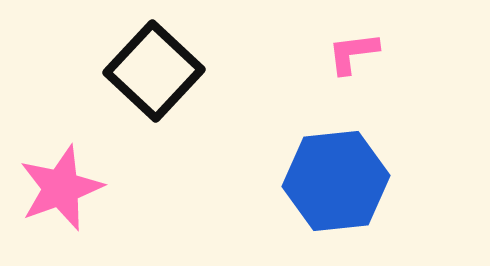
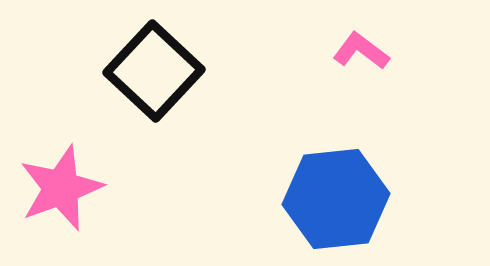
pink L-shape: moved 8 px right, 2 px up; rotated 44 degrees clockwise
blue hexagon: moved 18 px down
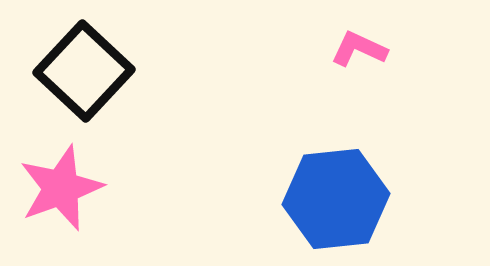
pink L-shape: moved 2 px left, 2 px up; rotated 12 degrees counterclockwise
black square: moved 70 px left
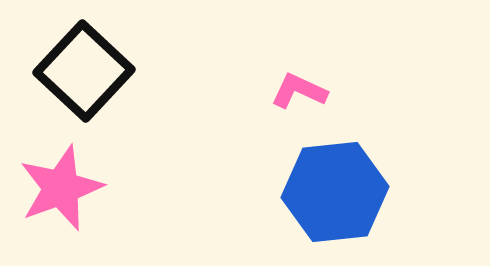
pink L-shape: moved 60 px left, 42 px down
blue hexagon: moved 1 px left, 7 px up
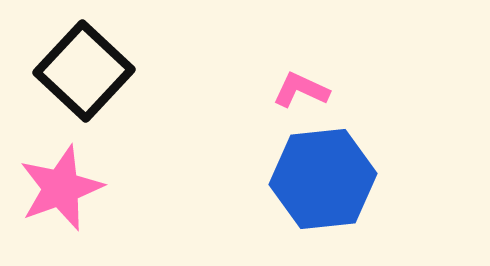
pink L-shape: moved 2 px right, 1 px up
blue hexagon: moved 12 px left, 13 px up
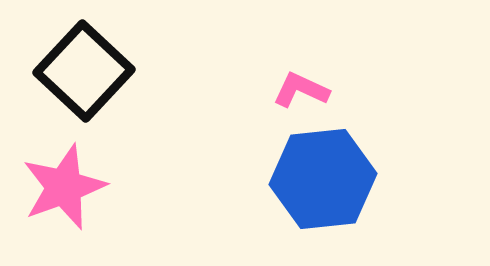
pink star: moved 3 px right, 1 px up
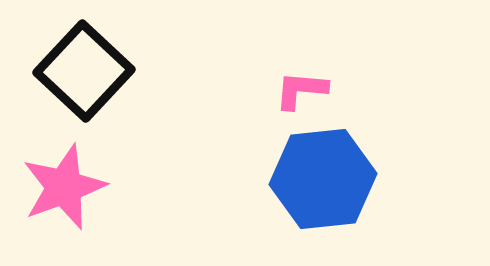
pink L-shape: rotated 20 degrees counterclockwise
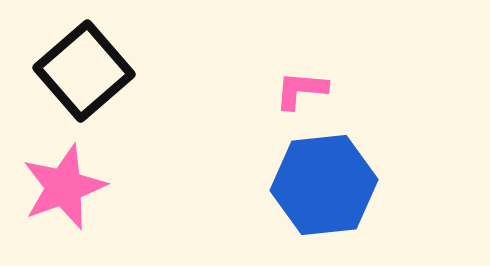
black square: rotated 6 degrees clockwise
blue hexagon: moved 1 px right, 6 px down
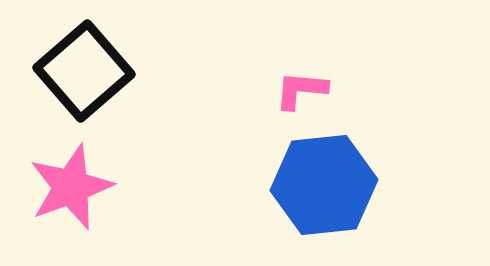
pink star: moved 7 px right
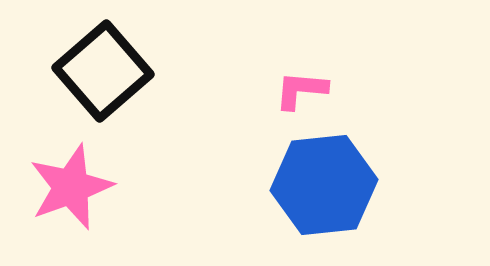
black square: moved 19 px right
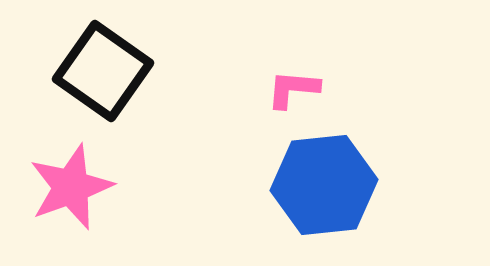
black square: rotated 14 degrees counterclockwise
pink L-shape: moved 8 px left, 1 px up
